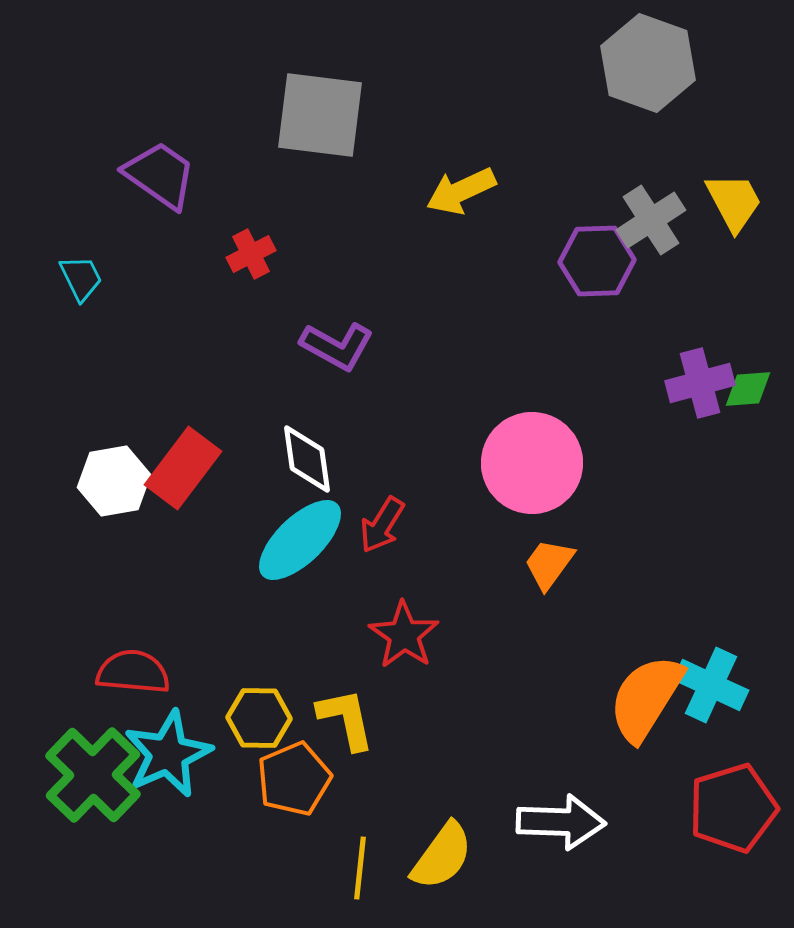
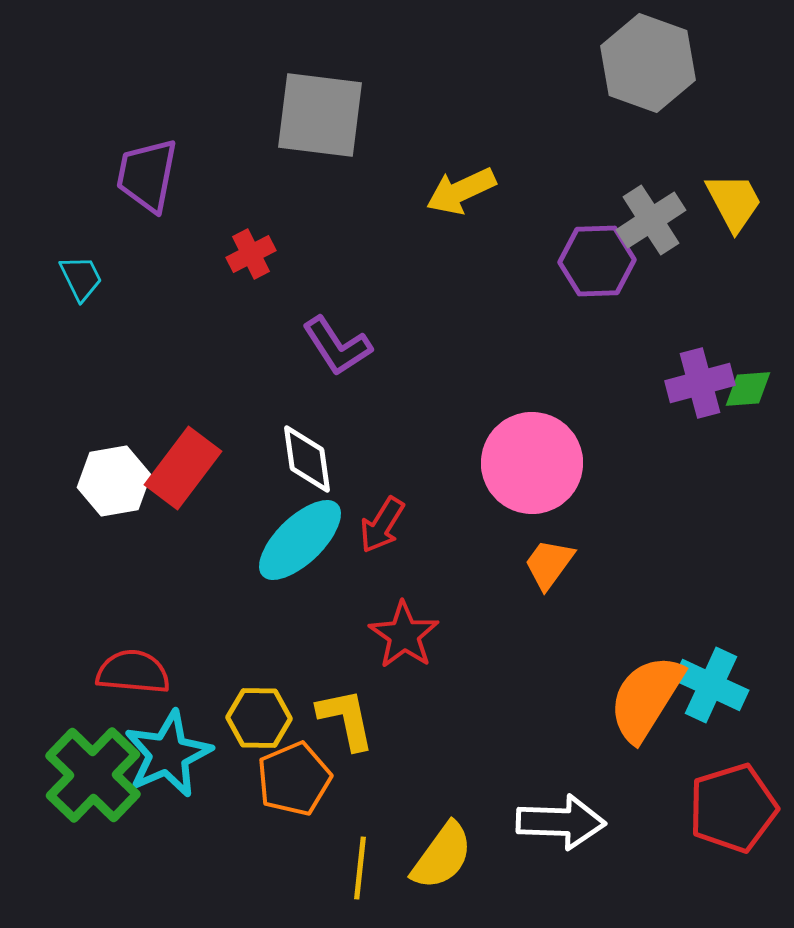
purple trapezoid: moved 13 px left; rotated 114 degrees counterclockwise
purple L-shape: rotated 28 degrees clockwise
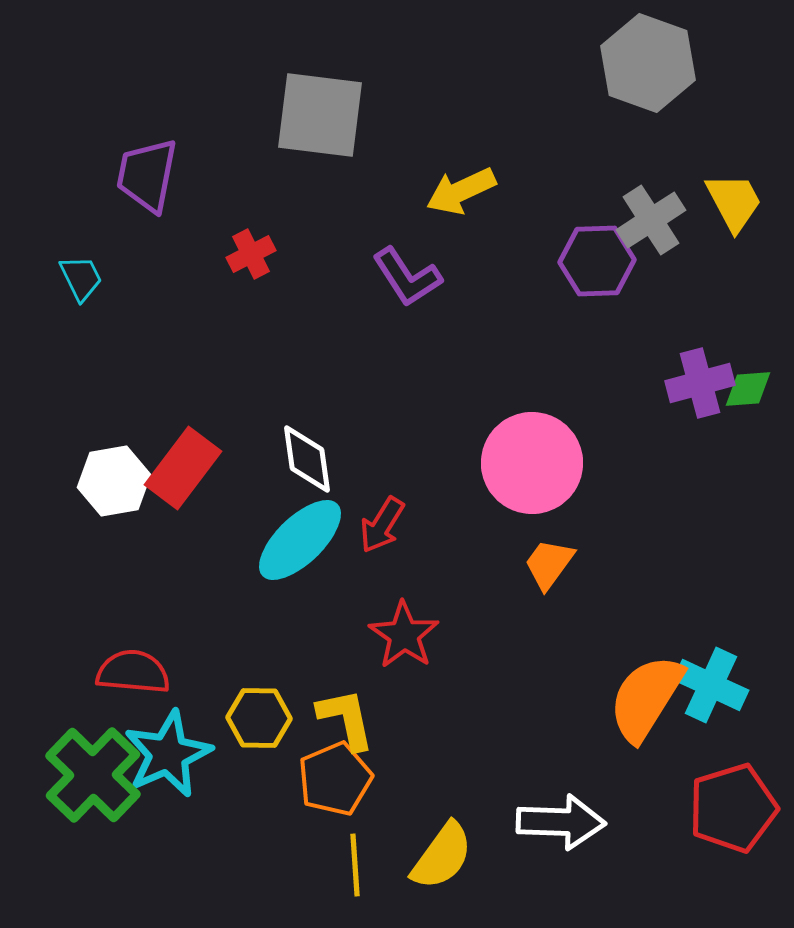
purple L-shape: moved 70 px right, 69 px up
orange pentagon: moved 41 px right
yellow line: moved 5 px left, 3 px up; rotated 10 degrees counterclockwise
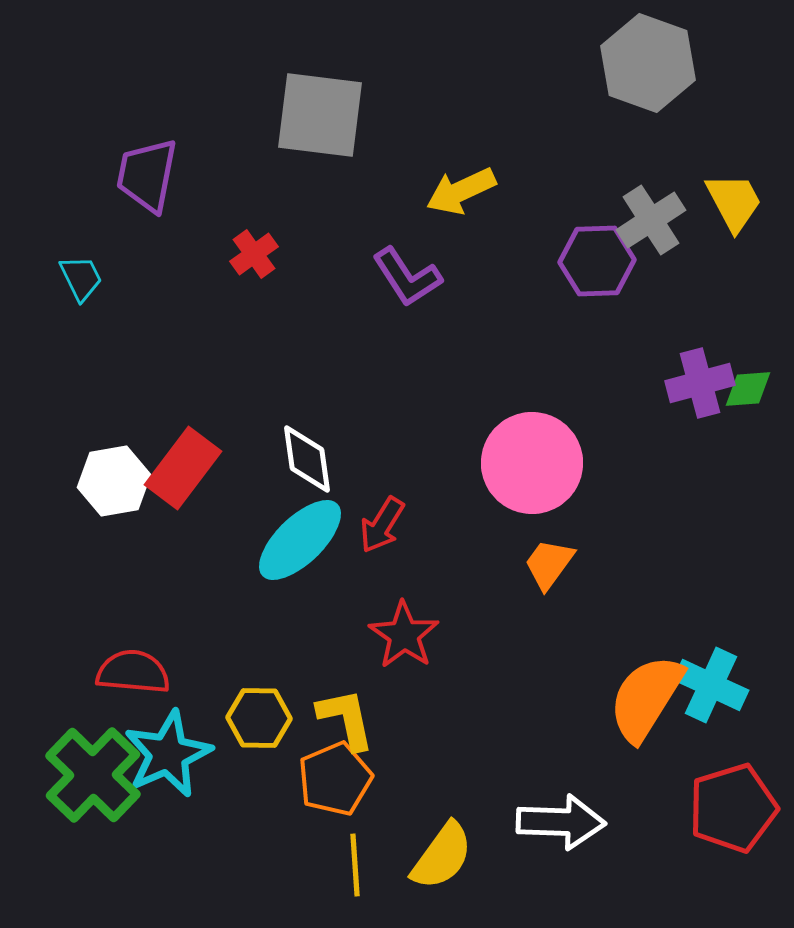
red cross: moved 3 px right; rotated 9 degrees counterclockwise
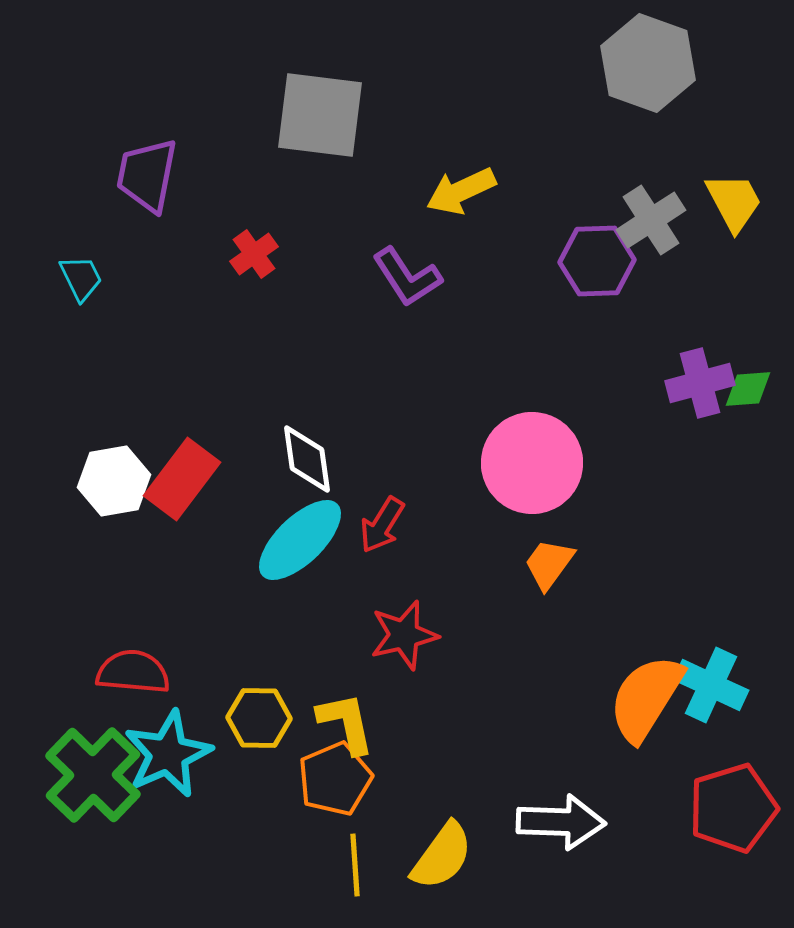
red rectangle: moved 1 px left, 11 px down
red star: rotated 24 degrees clockwise
yellow L-shape: moved 4 px down
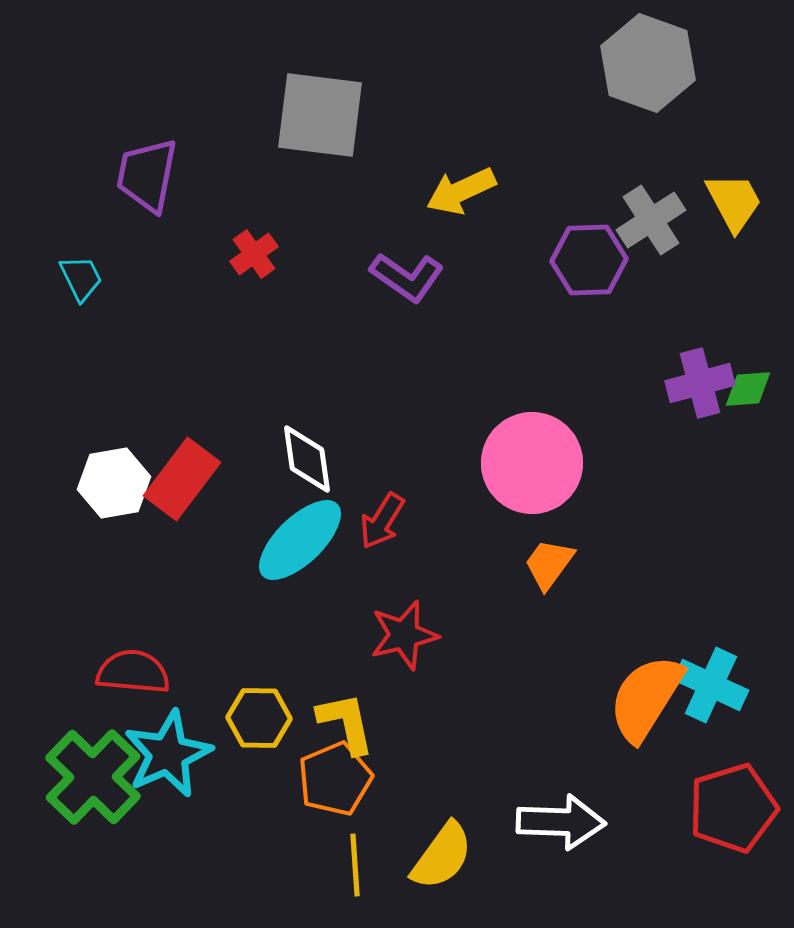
purple hexagon: moved 8 px left, 1 px up
purple L-shape: rotated 22 degrees counterclockwise
white hexagon: moved 2 px down
red arrow: moved 4 px up
green cross: moved 2 px down
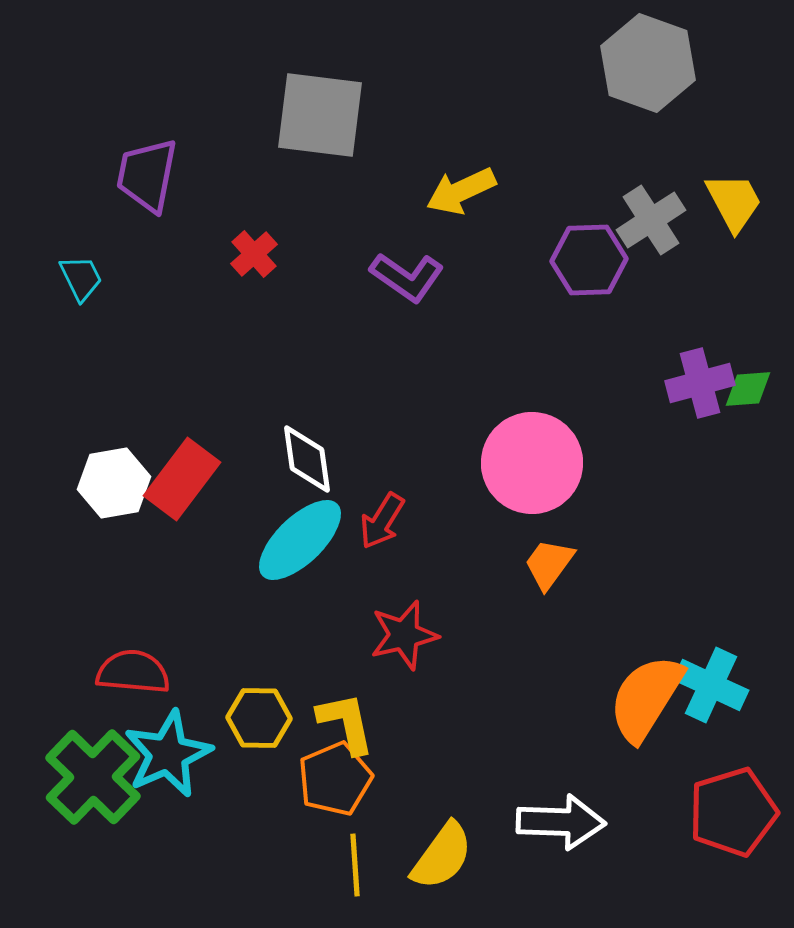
red cross: rotated 6 degrees counterclockwise
red pentagon: moved 4 px down
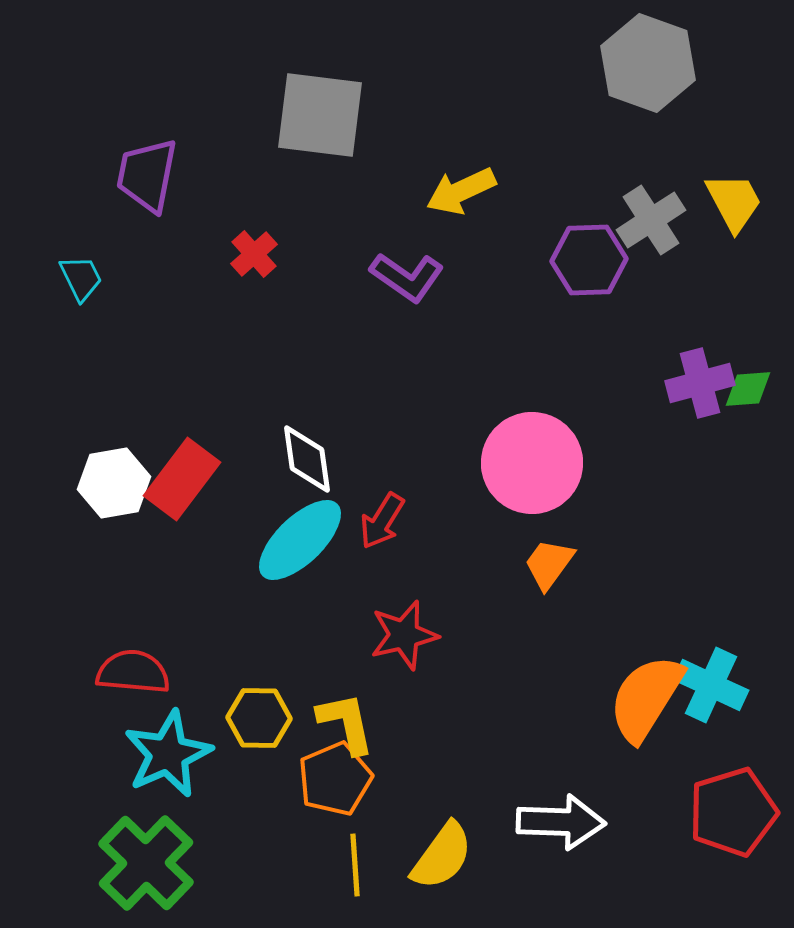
green cross: moved 53 px right, 86 px down
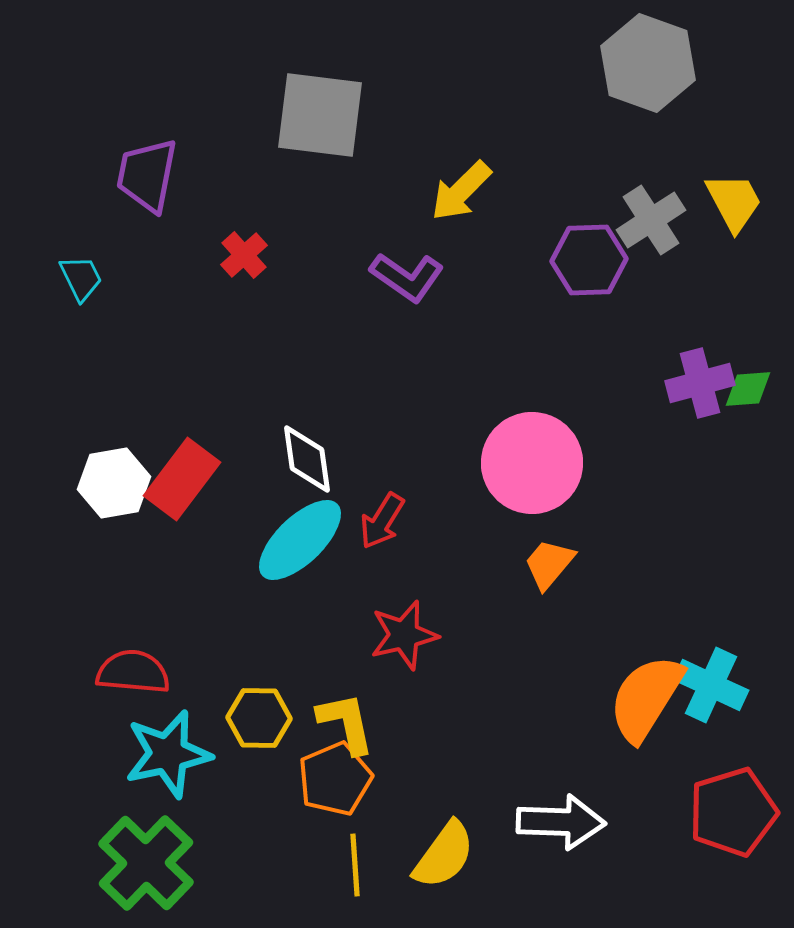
yellow arrow: rotated 20 degrees counterclockwise
red cross: moved 10 px left, 1 px down
orange trapezoid: rotated 4 degrees clockwise
cyan star: rotated 12 degrees clockwise
yellow semicircle: moved 2 px right, 1 px up
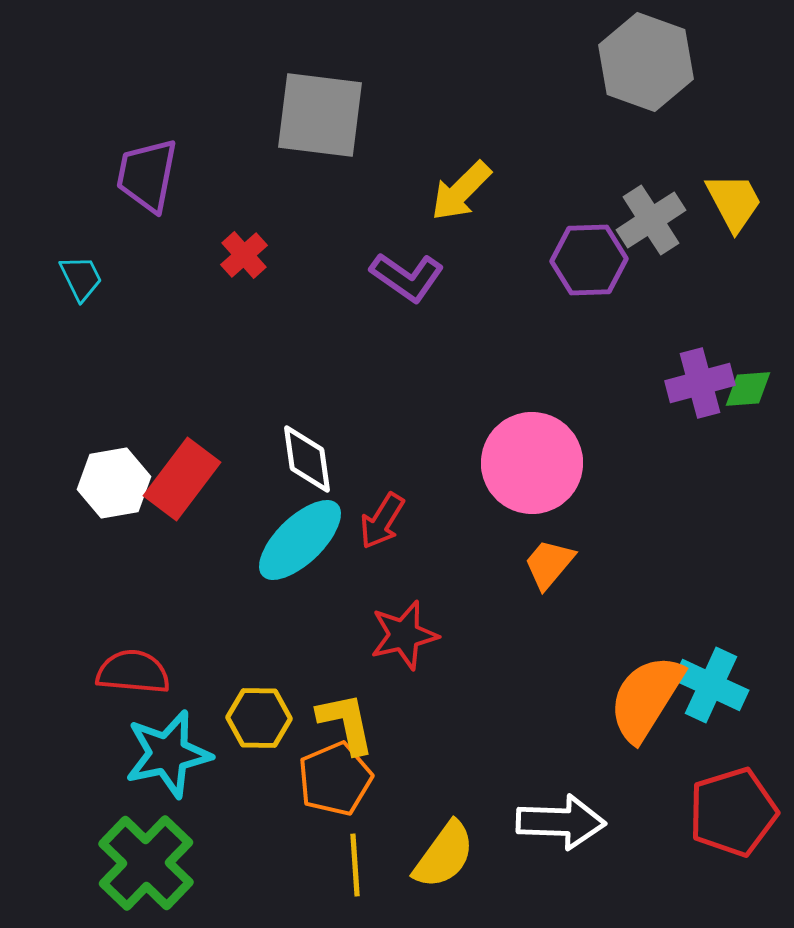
gray hexagon: moved 2 px left, 1 px up
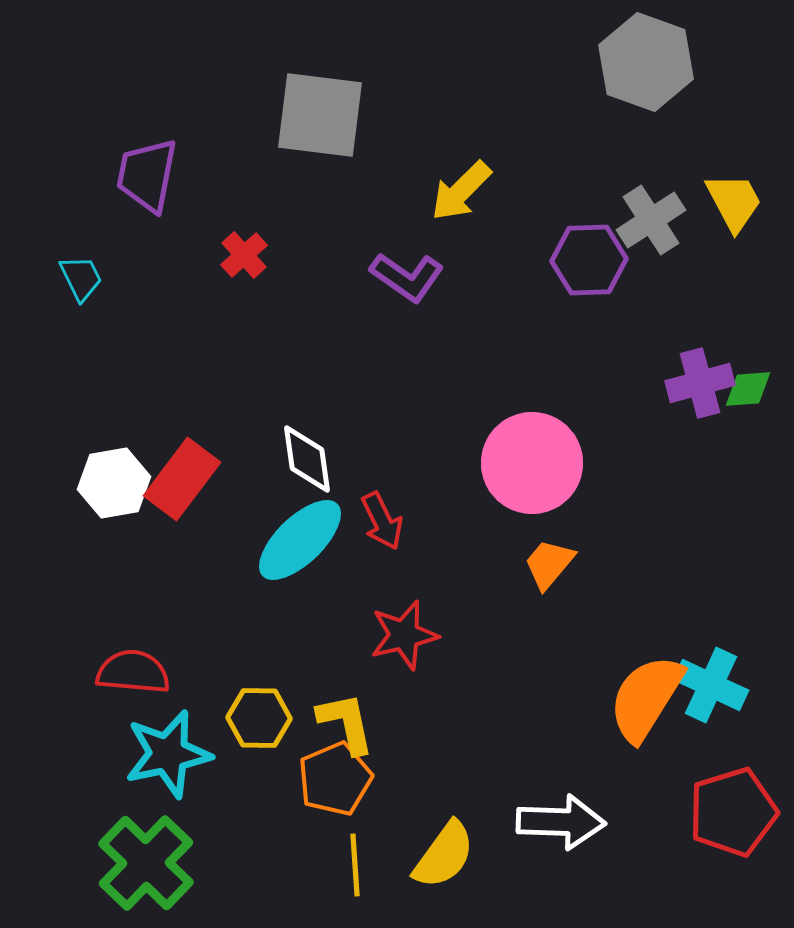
red arrow: rotated 58 degrees counterclockwise
